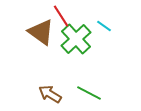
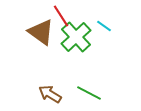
green cross: moved 2 px up
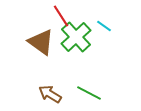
brown triangle: moved 10 px down
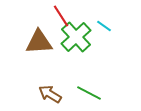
brown triangle: moved 2 px left; rotated 40 degrees counterclockwise
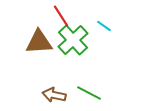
green cross: moved 3 px left, 3 px down
brown arrow: moved 4 px right, 1 px down; rotated 20 degrees counterclockwise
